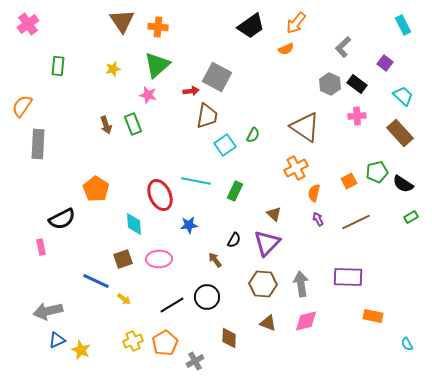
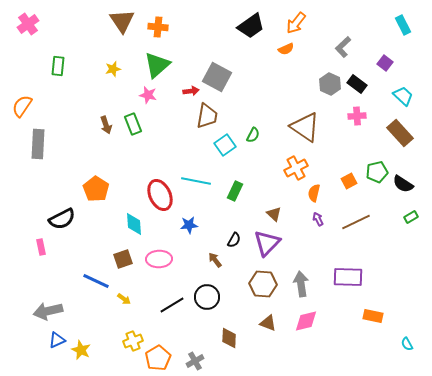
orange pentagon at (165, 343): moved 7 px left, 15 px down
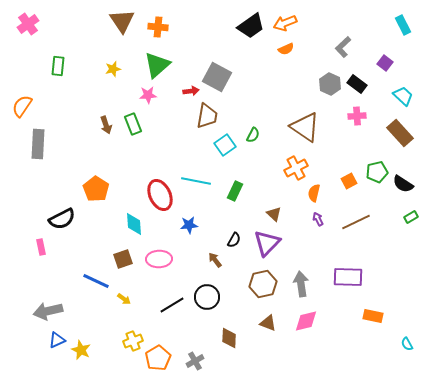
orange arrow at (296, 23): moved 11 px left; rotated 30 degrees clockwise
pink star at (148, 95): rotated 18 degrees counterclockwise
brown hexagon at (263, 284): rotated 16 degrees counterclockwise
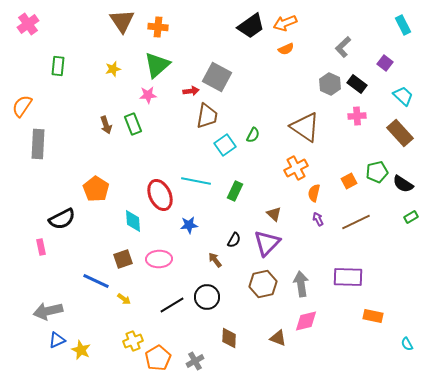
cyan diamond at (134, 224): moved 1 px left, 3 px up
brown triangle at (268, 323): moved 10 px right, 15 px down
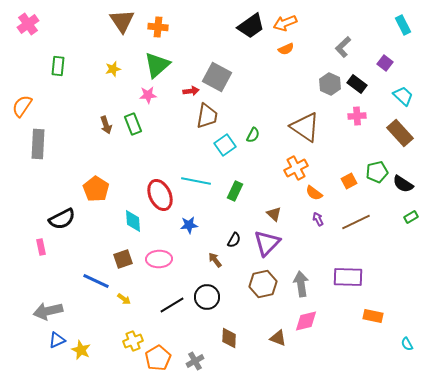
orange semicircle at (314, 193): rotated 66 degrees counterclockwise
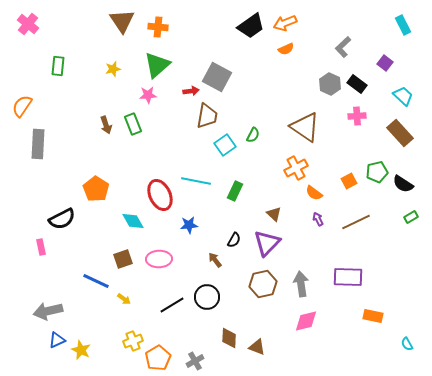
pink cross at (28, 24): rotated 15 degrees counterclockwise
cyan diamond at (133, 221): rotated 25 degrees counterclockwise
brown triangle at (278, 338): moved 21 px left, 9 px down
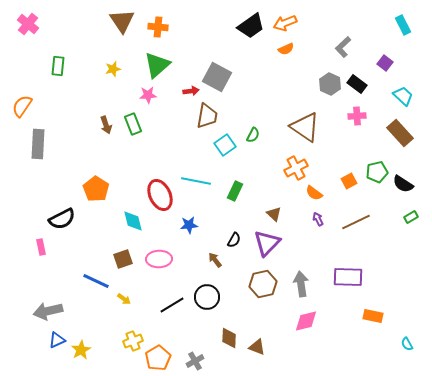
cyan diamond at (133, 221): rotated 15 degrees clockwise
yellow star at (81, 350): rotated 18 degrees clockwise
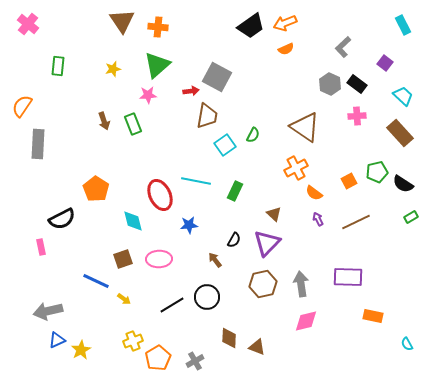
brown arrow at (106, 125): moved 2 px left, 4 px up
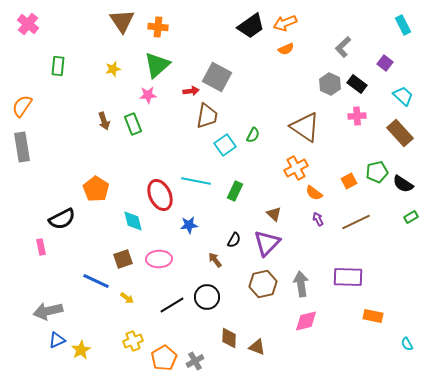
gray rectangle at (38, 144): moved 16 px left, 3 px down; rotated 12 degrees counterclockwise
yellow arrow at (124, 299): moved 3 px right, 1 px up
orange pentagon at (158, 358): moved 6 px right
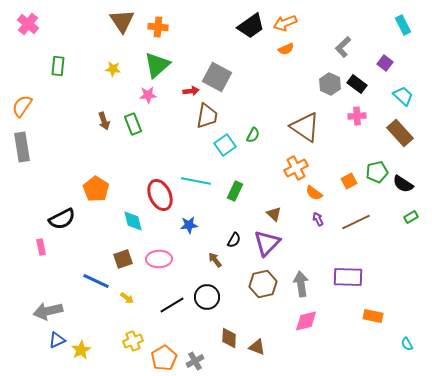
yellow star at (113, 69): rotated 21 degrees clockwise
